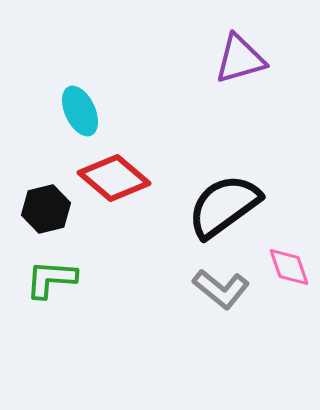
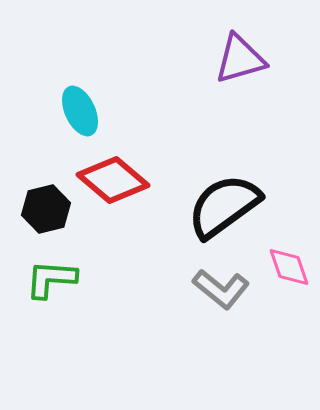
red diamond: moved 1 px left, 2 px down
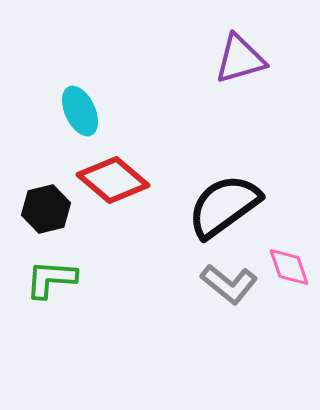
gray L-shape: moved 8 px right, 5 px up
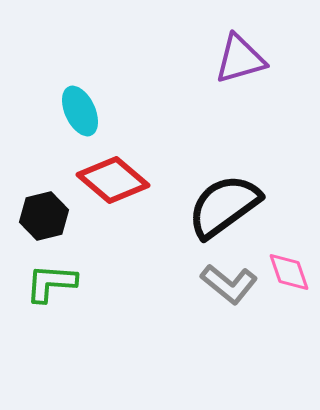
black hexagon: moved 2 px left, 7 px down
pink diamond: moved 5 px down
green L-shape: moved 4 px down
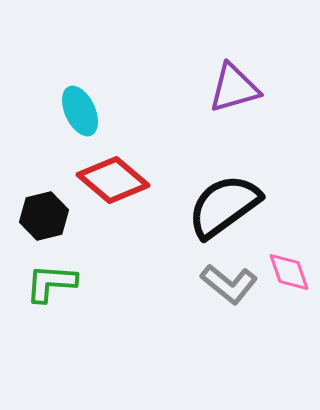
purple triangle: moved 6 px left, 29 px down
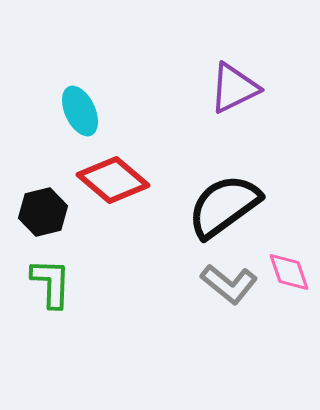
purple triangle: rotated 10 degrees counterclockwise
black hexagon: moved 1 px left, 4 px up
green L-shape: rotated 88 degrees clockwise
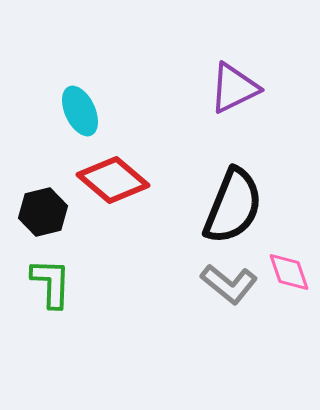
black semicircle: moved 9 px right; rotated 148 degrees clockwise
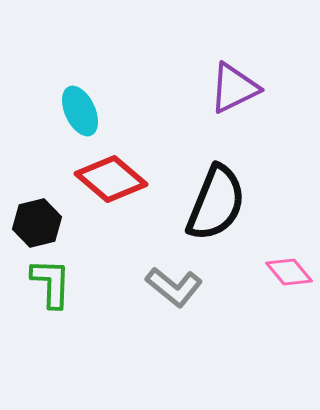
red diamond: moved 2 px left, 1 px up
black semicircle: moved 17 px left, 3 px up
black hexagon: moved 6 px left, 11 px down
pink diamond: rotated 21 degrees counterclockwise
gray L-shape: moved 55 px left, 3 px down
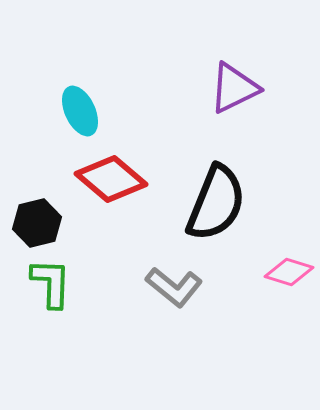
pink diamond: rotated 33 degrees counterclockwise
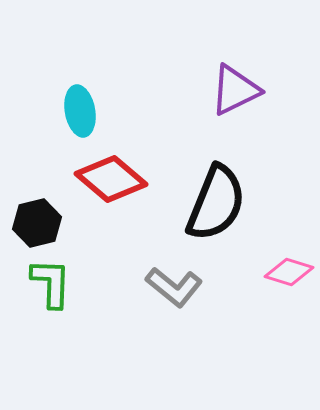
purple triangle: moved 1 px right, 2 px down
cyan ellipse: rotated 15 degrees clockwise
